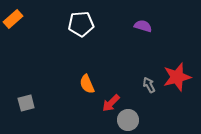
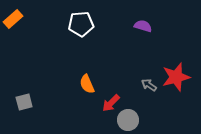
red star: moved 1 px left
gray arrow: rotated 28 degrees counterclockwise
gray square: moved 2 px left, 1 px up
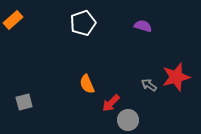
orange rectangle: moved 1 px down
white pentagon: moved 2 px right, 1 px up; rotated 15 degrees counterclockwise
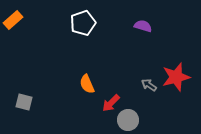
gray square: rotated 30 degrees clockwise
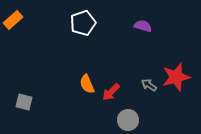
red arrow: moved 11 px up
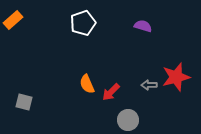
gray arrow: rotated 35 degrees counterclockwise
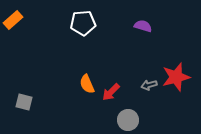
white pentagon: rotated 15 degrees clockwise
gray arrow: rotated 14 degrees counterclockwise
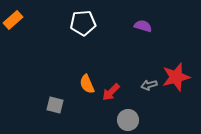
gray square: moved 31 px right, 3 px down
